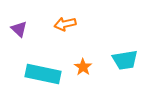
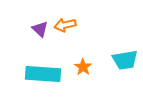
orange arrow: moved 1 px down
purple triangle: moved 21 px right
cyan rectangle: rotated 8 degrees counterclockwise
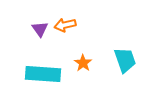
purple triangle: rotated 12 degrees clockwise
cyan trapezoid: rotated 100 degrees counterclockwise
orange star: moved 4 px up
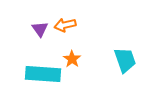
orange star: moved 11 px left, 4 px up
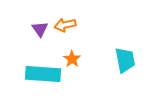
cyan trapezoid: rotated 8 degrees clockwise
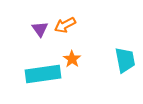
orange arrow: rotated 15 degrees counterclockwise
cyan rectangle: rotated 12 degrees counterclockwise
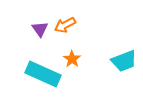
cyan trapezoid: moved 1 px left, 1 px down; rotated 80 degrees clockwise
cyan rectangle: rotated 32 degrees clockwise
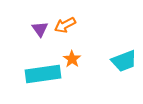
cyan rectangle: rotated 32 degrees counterclockwise
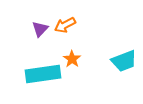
purple triangle: rotated 18 degrees clockwise
